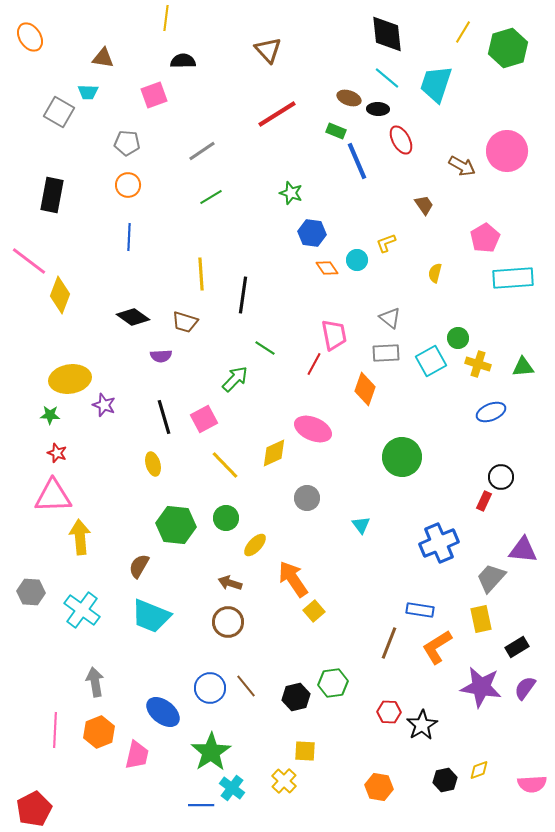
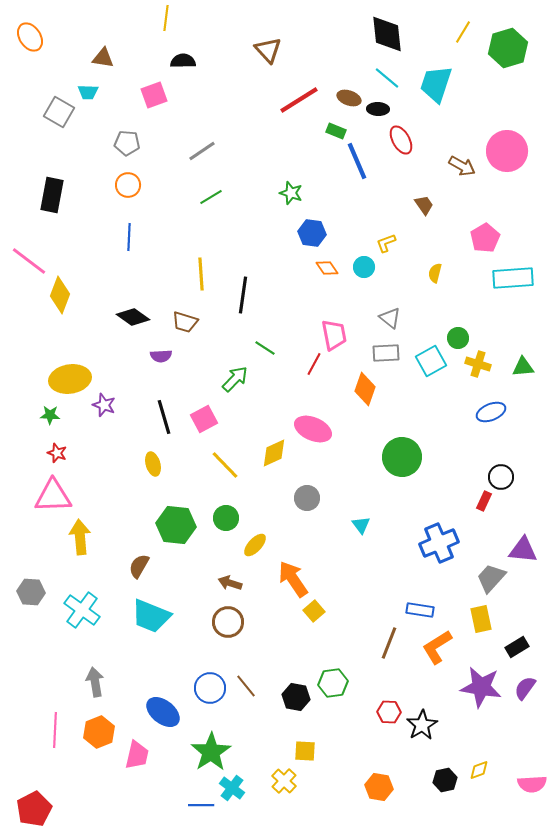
red line at (277, 114): moved 22 px right, 14 px up
cyan circle at (357, 260): moved 7 px right, 7 px down
black hexagon at (296, 697): rotated 24 degrees clockwise
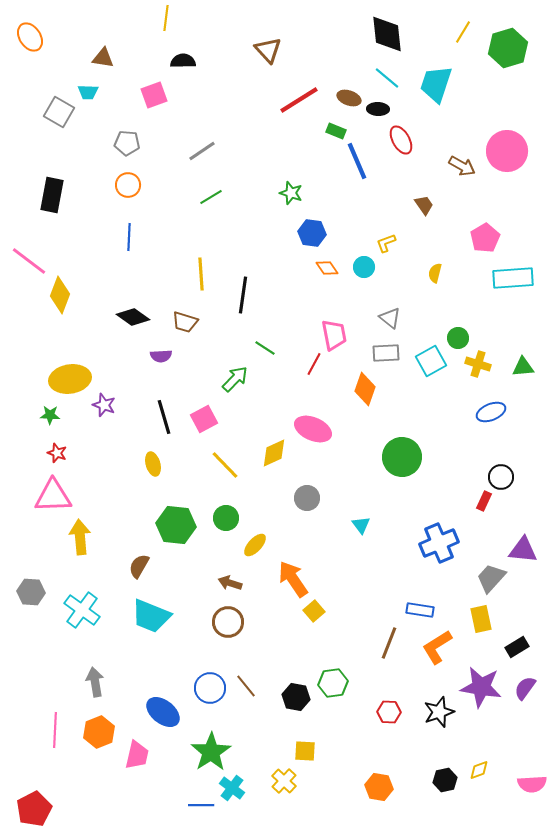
black star at (422, 725): moved 17 px right, 13 px up; rotated 12 degrees clockwise
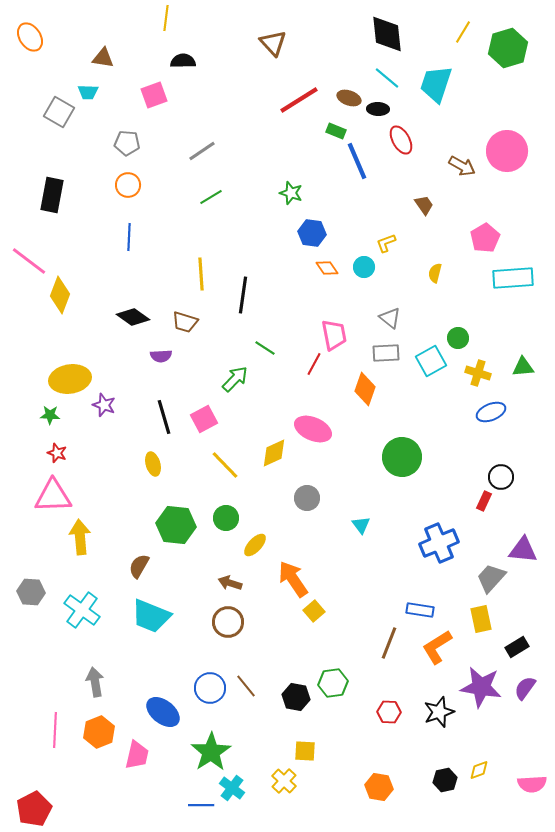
brown triangle at (268, 50): moved 5 px right, 7 px up
yellow cross at (478, 364): moved 9 px down
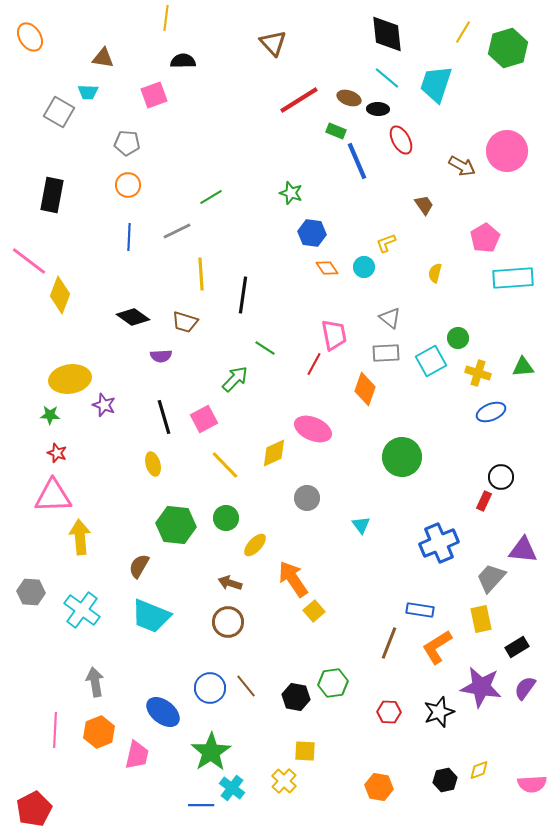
gray line at (202, 151): moved 25 px left, 80 px down; rotated 8 degrees clockwise
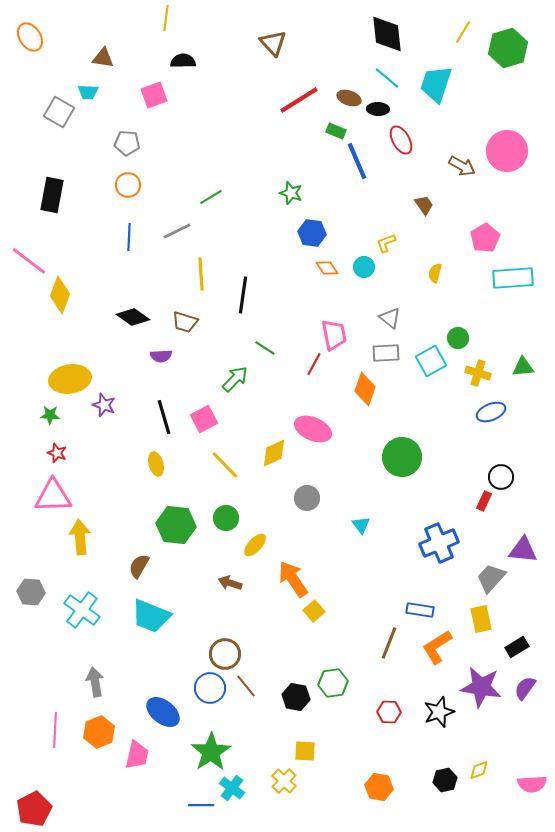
yellow ellipse at (153, 464): moved 3 px right
brown circle at (228, 622): moved 3 px left, 32 px down
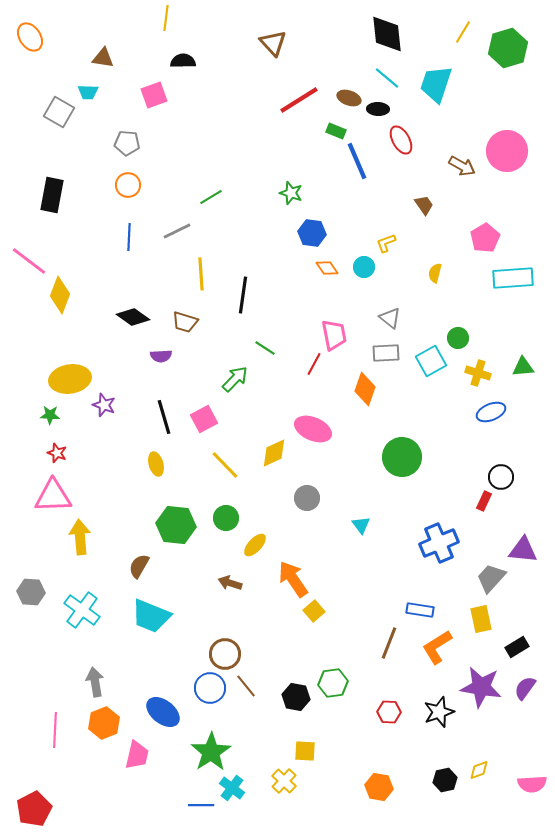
orange hexagon at (99, 732): moved 5 px right, 9 px up
